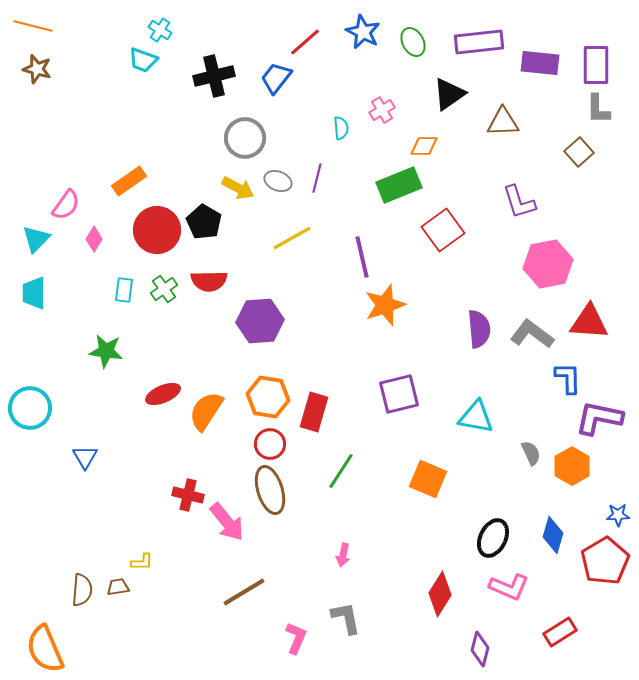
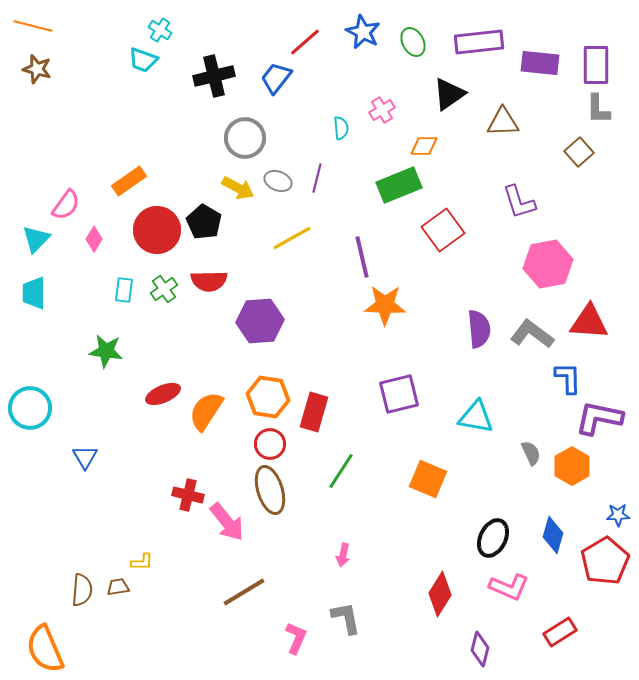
orange star at (385, 305): rotated 21 degrees clockwise
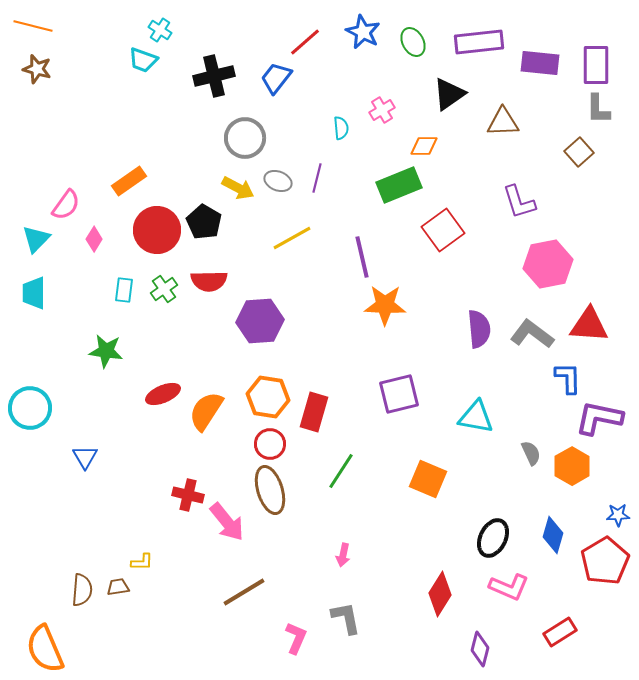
red triangle at (589, 322): moved 3 px down
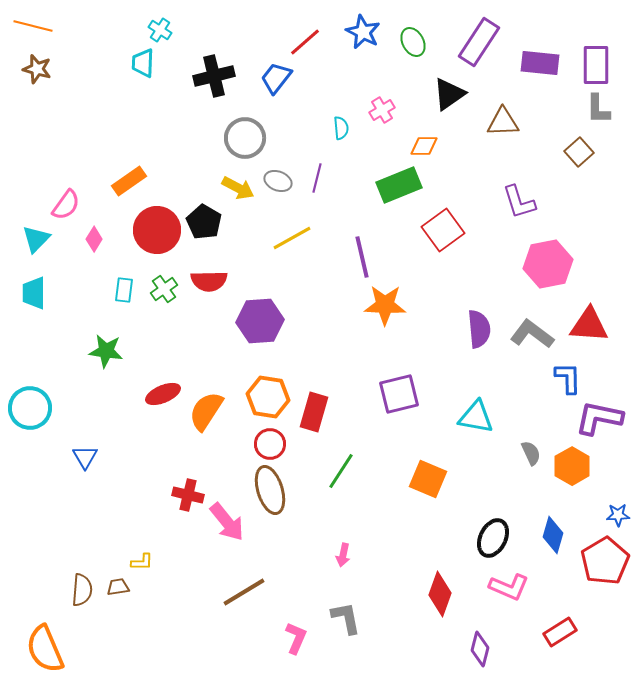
purple rectangle at (479, 42): rotated 51 degrees counterclockwise
cyan trapezoid at (143, 60): moved 3 px down; rotated 72 degrees clockwise
red diamond at (440, 594): rotated 12 degrees counterclockwise
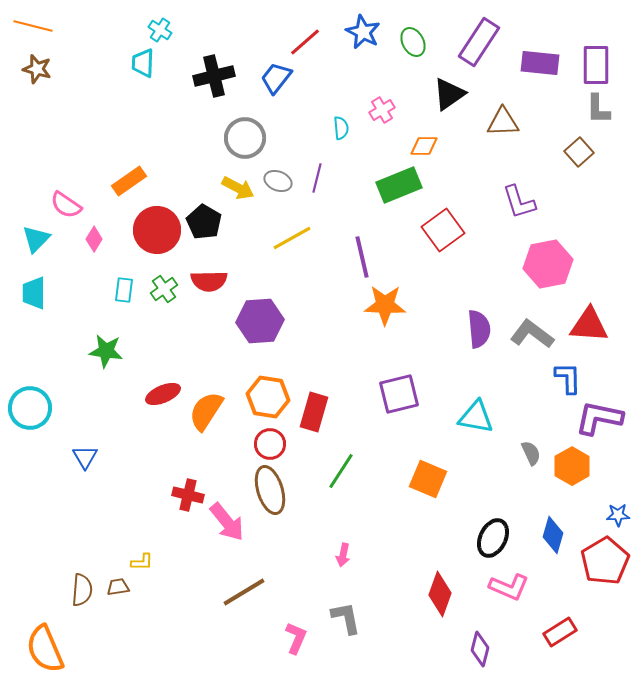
pink semicircle at (66, 205): rotated 88 degrees clockwise
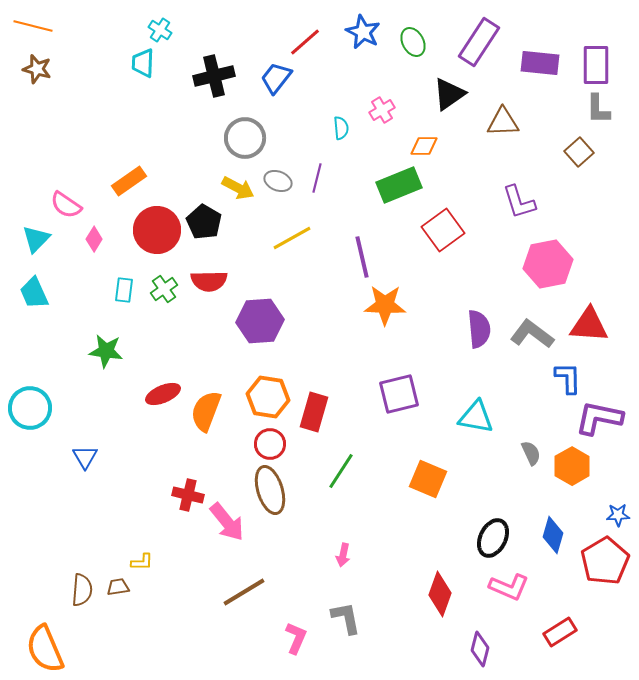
cyan trapezoid at (34, 293): rotated 24 degrees counterclockwise
orange semicircle at (206, 411): rotated 12 degrees counterclockwise
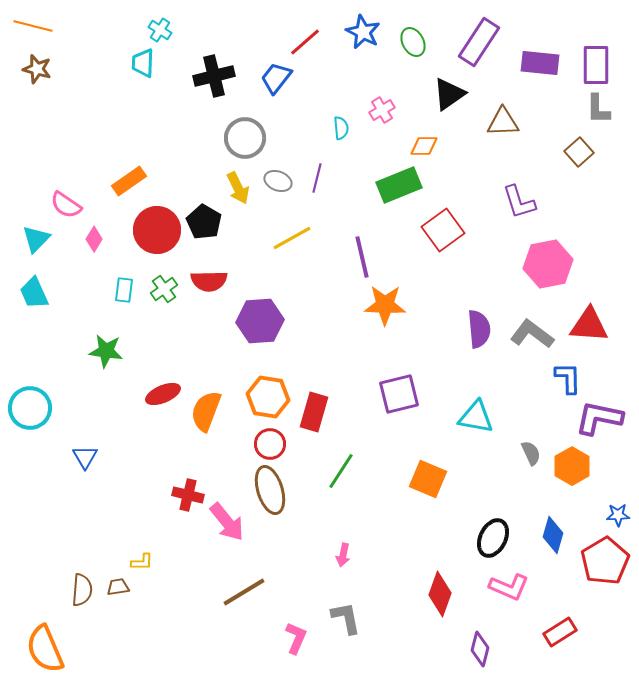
yellow arrow at (238, 188): rotated 36 degrees clockwise
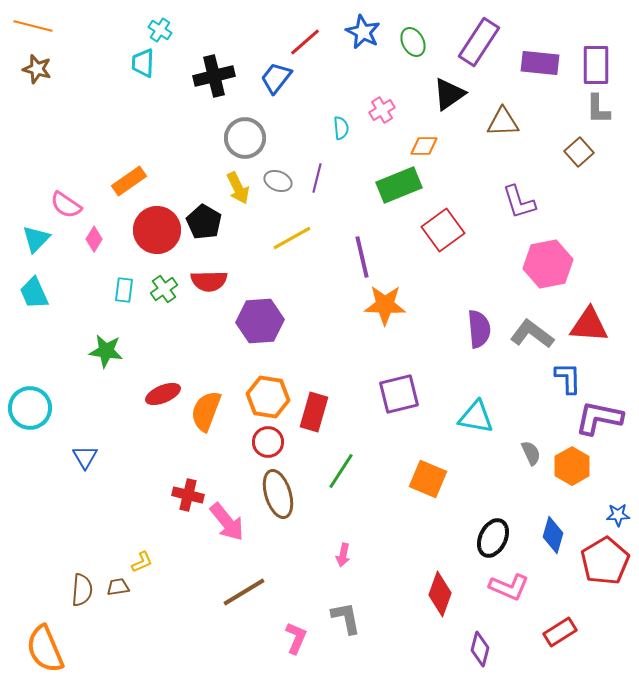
red circle at (270, 444): moved 2 px left, 2 px up
brown ellipse at (270, 490): moved 8 px right, 4 px down
yellow L-shape at (142, 562): rotated 25 degrees counterclockwise
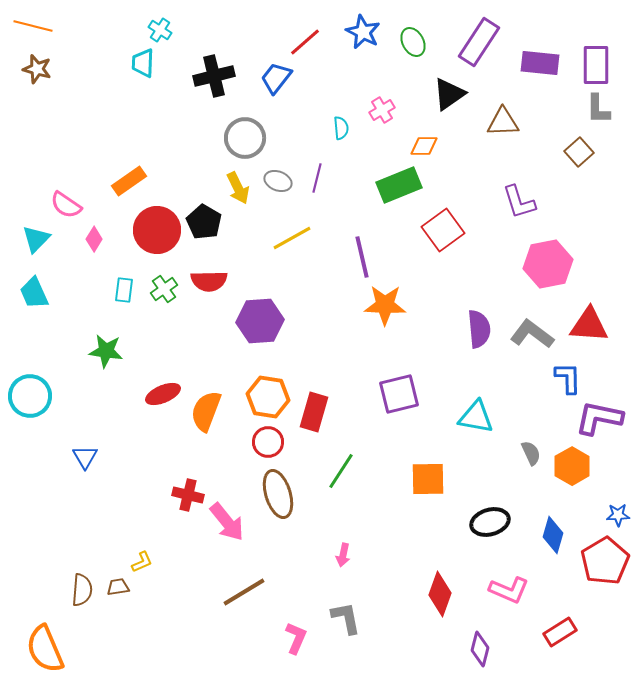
cyan circle at (30, 408): moved 12 px up
orange square at (428, 479): rotated 24 degrees counterclockwise
black ellipse at (493, 538): moved 3 px left, 16 px up; rotated 48 degrees clockwise
pink L-shape at (509, 587): moved 3 px down
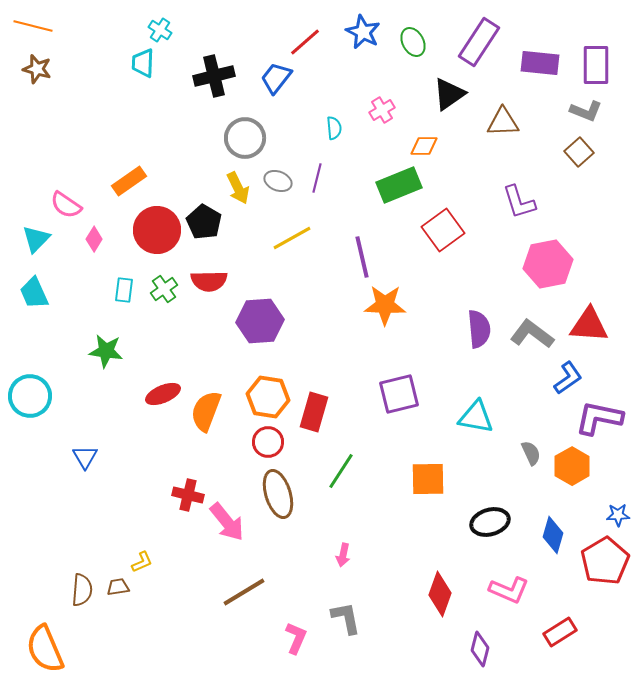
gray L-shape at (598, 109): moved 12 px left, 2 px down; rotated 68 degrees counterclockwise
cyan semicircle at (341, 128): moved 7 px left
blue L-shape at (568, 378): rotated 56 degrees clockwise
